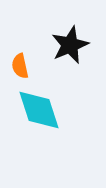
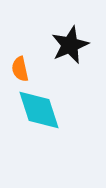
orange semicircle: moved 3 px down
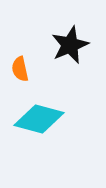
cyan diamond: moved 9 px down; rotated 57 degrees counterclockwise
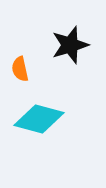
black star: rotated 6 degrees clockwise
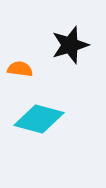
orange semicircle: rotated 110 degrees clockwise
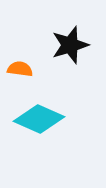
cyan diamond: rotated 9 degrees clockwise
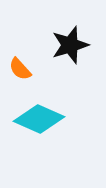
orange semicircle: rotated 140 degrees counterclockwise
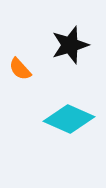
cyan diamond: moved 30 px right
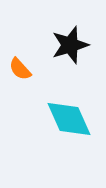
cyan diamond: rotated 42 degrees clockwise
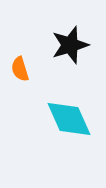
orange semicircle: rotated 25 degrees clockwise
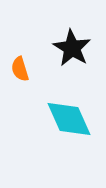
black star: moved 2 px right, 3 px down; rotated 24 degrees counterclockwise
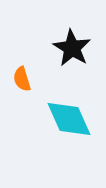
orange semicircle: moved 2 px right, 10 px down
